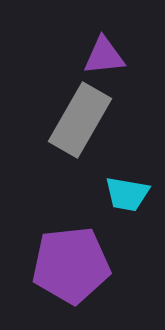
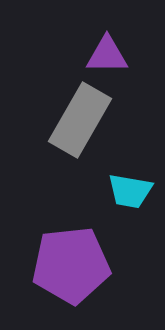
purple triangle: moved 3 px right, 1 px up; rotated 6 degrees clockwise
cyan trapezoid: moved 3 px right, 3 px up
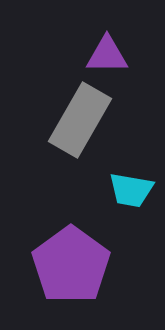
cyan trapezoid: moved 1 px right, 1 px up
purple pentagon: rotated 30 degrees counterclockwise
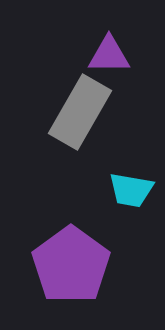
purple triangle: moved 2 px right
gray rectangle: moved 8 px up
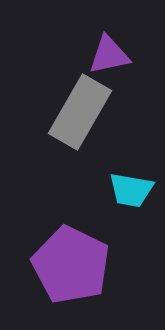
purple triangle: rotated 12 degrees counterclockwise
purple pentagon: rotated 10 degrees counterclockwise
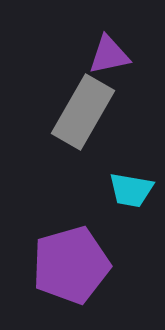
gray rectangle: moved 3 px right
purple pentagon: rotated 30 degrees clockwise
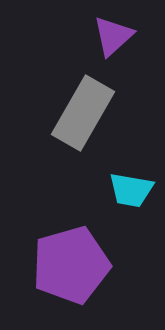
purple triangle: moved 4 px right, 19 px up; rotated 30 degrees counterclockwise
gray rectangle: moved 1 px down
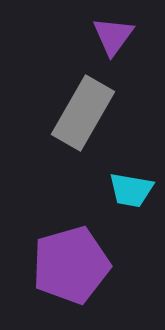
purple triangle: rotated 12 degrees counterclockwise
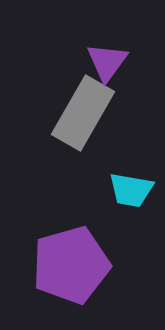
purple triangle: moved 6 px left, 26 px down
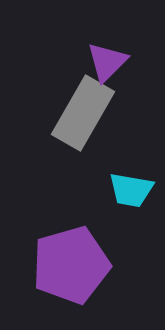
purple triangle: rotated 9 degrees clockwise
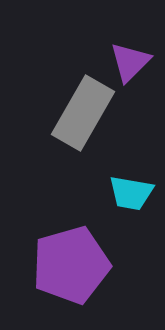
purple triangle: moved 23 px right
cyan trapezoid: moved 3 px down
